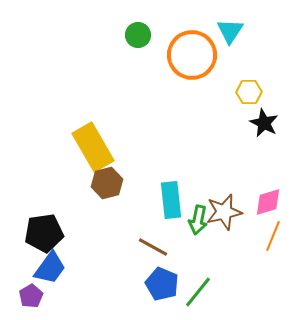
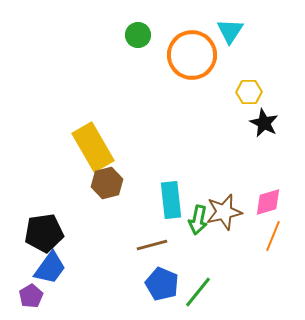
brown line: moved 1 px left, 2 px up; rotated 44 degrees counterclockwise
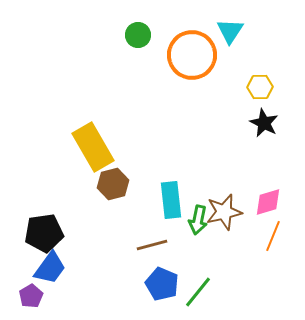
yellow hexagon: moved 11 px right, 5 px up
brown hexagon: moved 6 px right, 1 px down
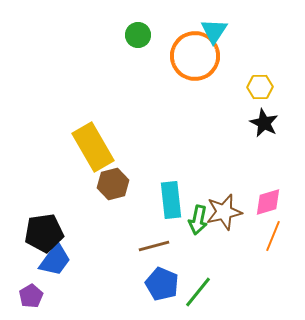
cyan triangle: moved 16 px left
orange circle: moved 3 px right, 1 px down
brown line: moved 2 px right, 1 px down
blue trapezoid: moved 5 px right, 8 px up
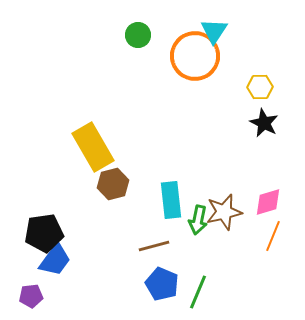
green line: rotated 16 degrees counterclockwise
purple pentagon: rotated 25 degrees clockwise
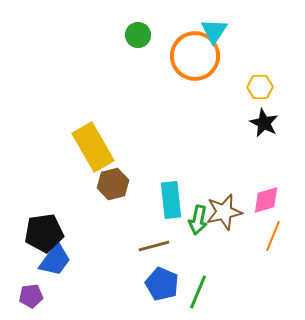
pink diamond: moved 2 px left, 2 px up
